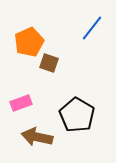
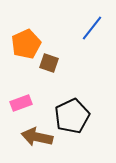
orange pentagon: moved 3 px left, 2 px down
black pentagon: moved 5 px left, 1 px down; rotated 16 degrees clockwise
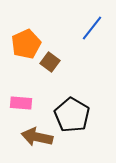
brown square: moved 1 px right, 1 px up; rotated 18 degrees clockwise
pink rectangle: rotated 25 degrees clockwise
black pentagon: moved 1 px up; rotated 16 degrees counterclockwise
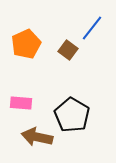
brown square: moved 18 px right, 12 px up
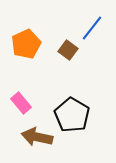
pink rectangle: rotated 45 degrees clockwise
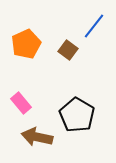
blue line: moved 2 px right, 2 px up
black pentagon: moved 5 px right
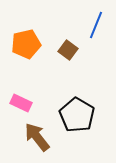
blue line: moved 2 px right, 1 px up; rotated 16 degrees counterclockwise
orange pentagon: rotated 12 degrees clockwise
pink rectangle: rotated 25 degrees counterclockwise
brown arrow: rotated 40 degrees clockwise
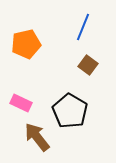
blue line: moved 13 px left, 2 px down
brown square: moved 20 px right, 15 px down
black pentagon: moved 7 px left, 4 px up
